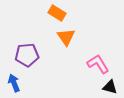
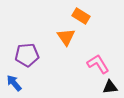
orange rectangle: moved 24 px right, 3 px down
blue arrow: rotated 18 degrees counterclockwise
black triangle: rotated 21 degrees counterclockwise
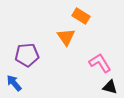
pink L-shape: moved 2 px right, 1 px up
black triangle: rotated 21 degrees clockwise
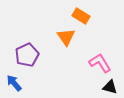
purple pentagon: rotated 20 degrees counterclockwise
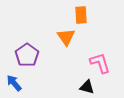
orange rectangle: moved 1 px up; rotated 54 degrees clockwise
purple pentagon: rotated 10 degrees counterclockwise
pink L-shape: rotated 15 degrees clockwise
black triangle: moved 23 px left
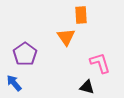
purple pentagon: moved 2 px left, 1 px up
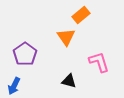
orange rectangle: rotated 54 degrees clockwise
pink L-shape: moved 1 px left, 1 px up
blue arrow: moved 3 px down; rotated 114 degrees counterclockwise
black triangle: moved 18 px left, 6 px up
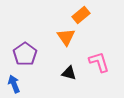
black triangle: moved 8 px up
blue arrow: moved 2 px up; rotated 132 degrees clockwise
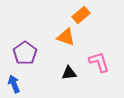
orange triangle: rotated 36 degrees counterclockwise
purple pentagon: moved 1 px up
black triangle: rotated 21 degrees counterclockwise
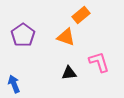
purple pentagon: moved 2 px left, 18 px up
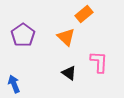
orange rectangle: moved 3 px right, 1 px up
orange triangle: rotated 24 degrees clockwise
pink L-shape: rotated 20 degrees clockwise
black triangle: rotated 42 degrees clockwise
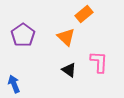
black triangle: moved 3 px up
